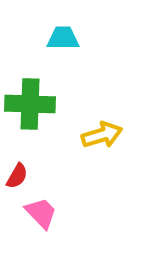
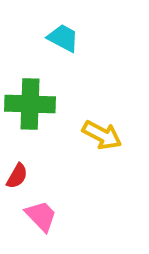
cyan trapezoid: rotated 28 degrees clockwise
yellow arrow: rotated 45 degrees clockwise
pink trapezoid: moved 3 px down
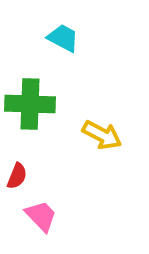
red semicircle: rotated 8 degrees counterclockwise
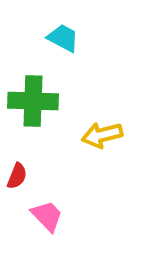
green cross: moved 3 px right, 3 px up
yellow arrow: rotated 138 degrees clockwise
pink trapezoid: moved 6 px right
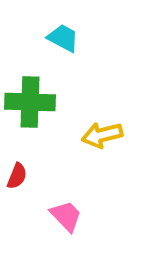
green cross: moved 3 px left, 1 px down
pink trapezoid: moved 19 px right
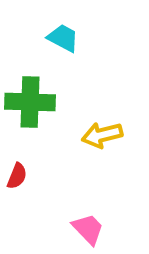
pink trapezoid: moved 22 px right, 13 px down
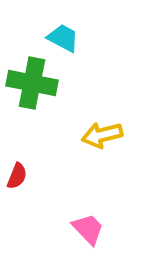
green cross: moved 2 px right, 19 px up; rotated 9 degrees clockwise
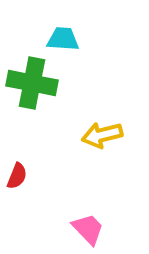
cyan trapezoid: moved 1 px down; rotated 24 degrees counterclockwise
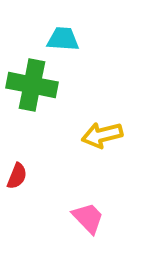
green cross: moved 2 px down
pink trapezoid: moved 11 px up
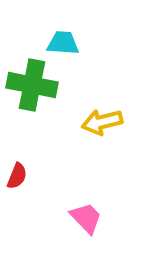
cyan trapezoid: moved 4 px down
yellow arrow: moved 13 px up
pink trapezoid: moved 2 px left
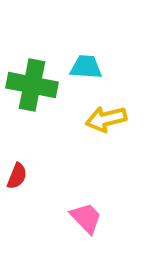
cyan trapezoid: moved 23 px right, 24 px down
yellow arrow: moved 4 px right, 3 px up
